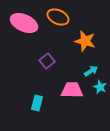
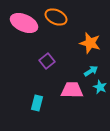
orange ellipse: moved 2 px left
orange star: moved 5 px right, 2 px down
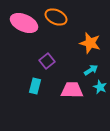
cyan arrow: moved 1 px up
cyan rectangle: moved 2 px left, 17 px up
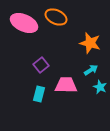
purple square: moved 6 px left, 4 px down
cyan rectangle: moved 4 px right, 8 px down
pink trapezoid: moved 6 px left, 5 px up
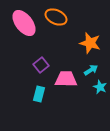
pink ellipse: rotated 28 degrees clockwise
pink trapezoid: moved 6 px up
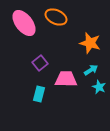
purple square: moved 1 px left, 2 px up
cyan star: moved 1 px left
